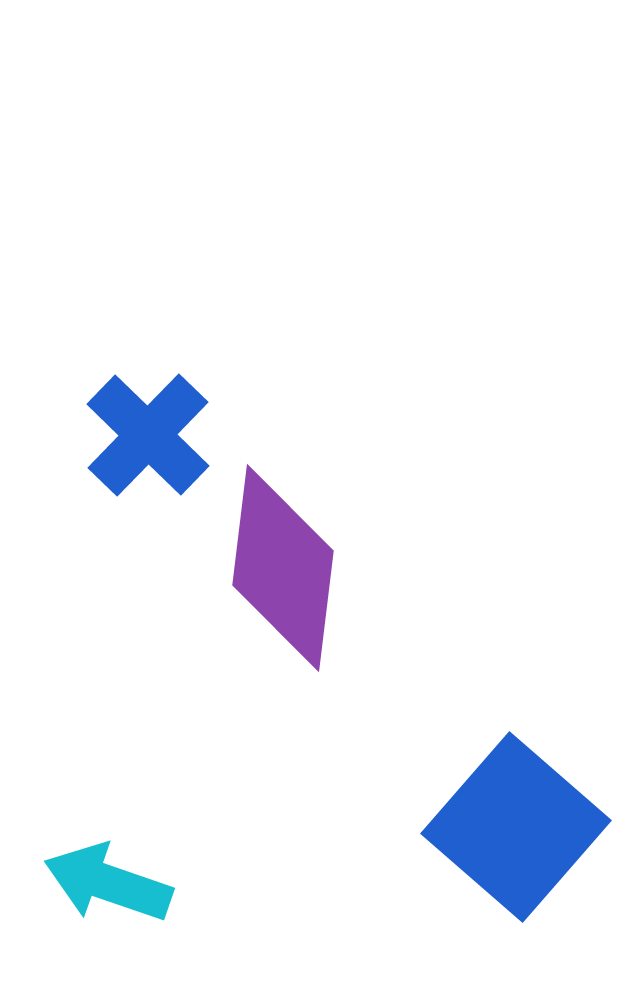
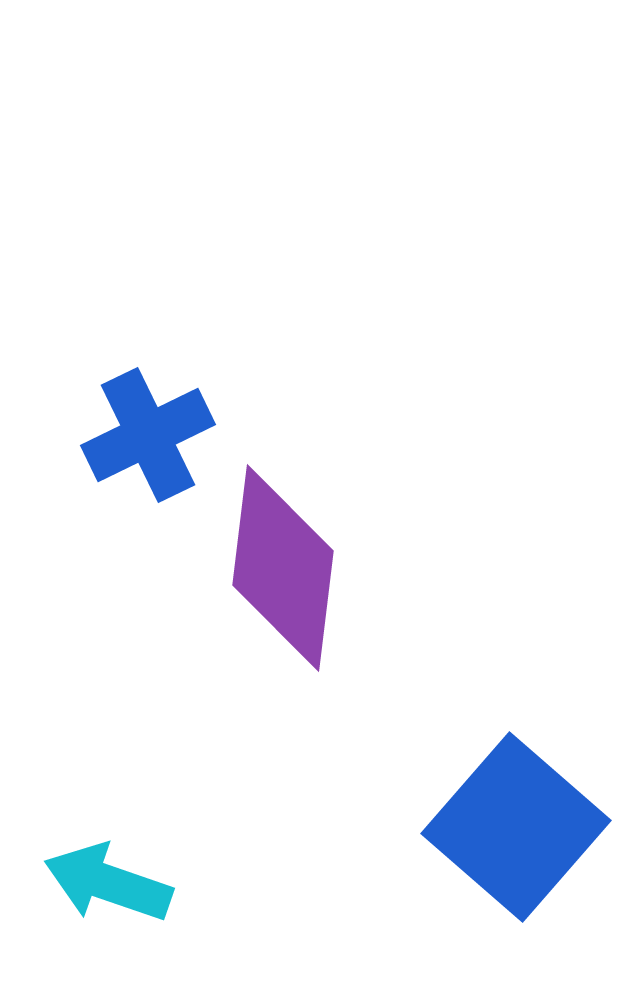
blue cross: rotated 20 degrees clockwise
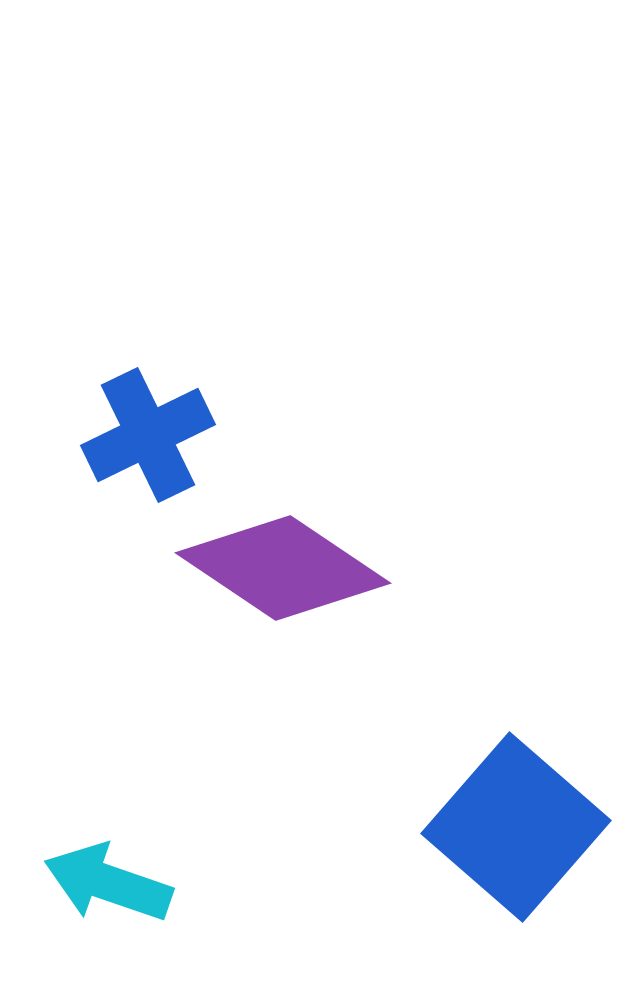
purple diamond: rotated 63 degrees counterclockwise
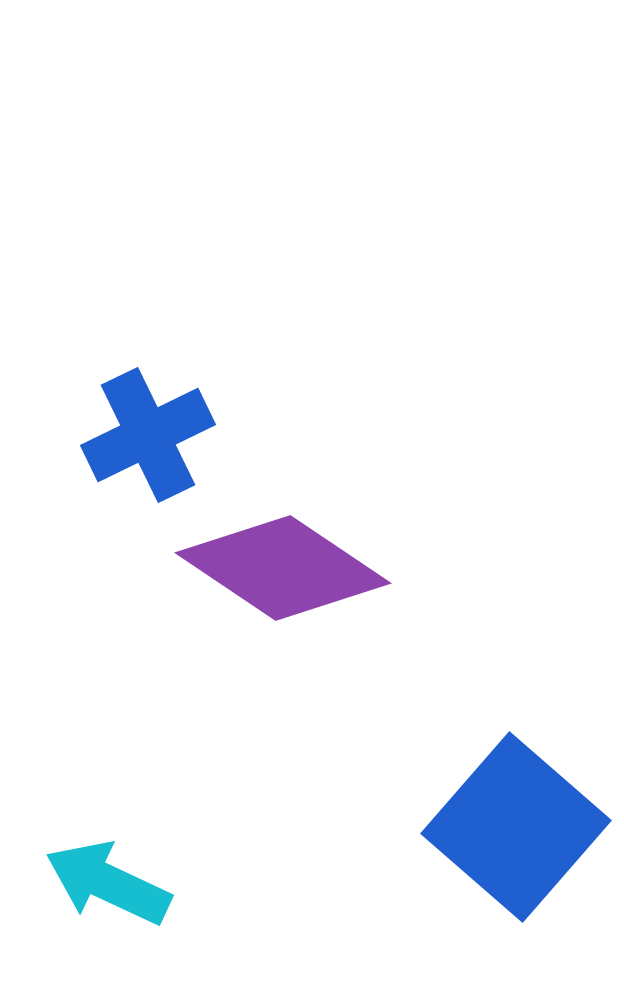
cyan arrow: rotated 6 degrees clockwise
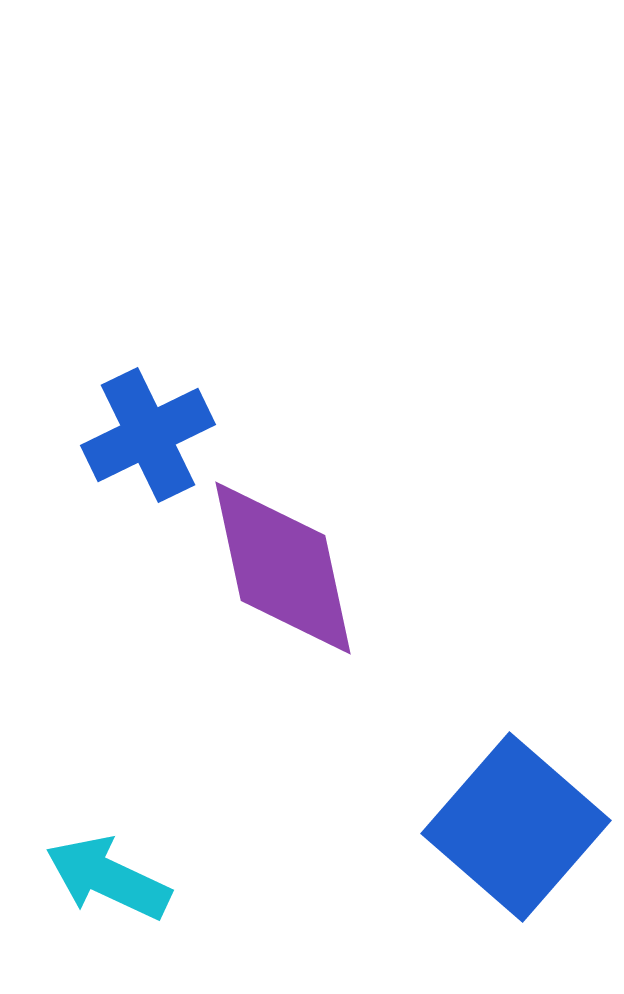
purple diamond: rotated 44 degrees clockwise
cyan arrow: moved 5 px up
